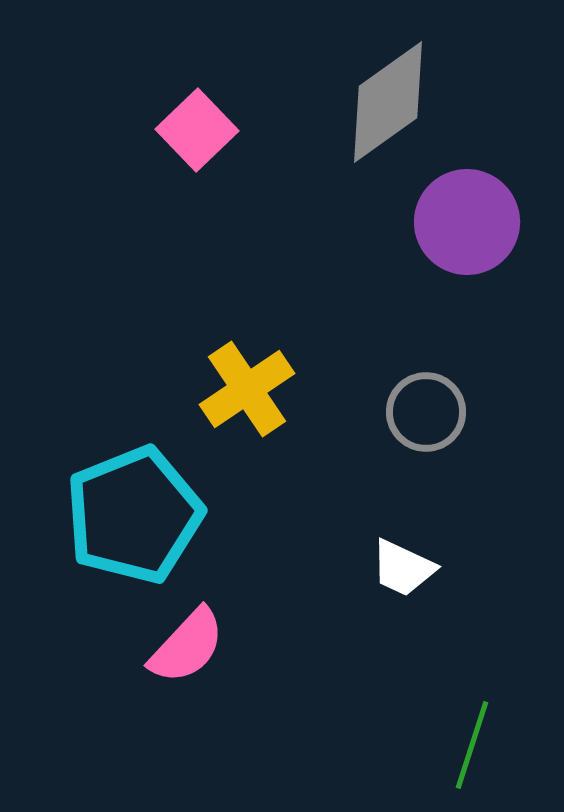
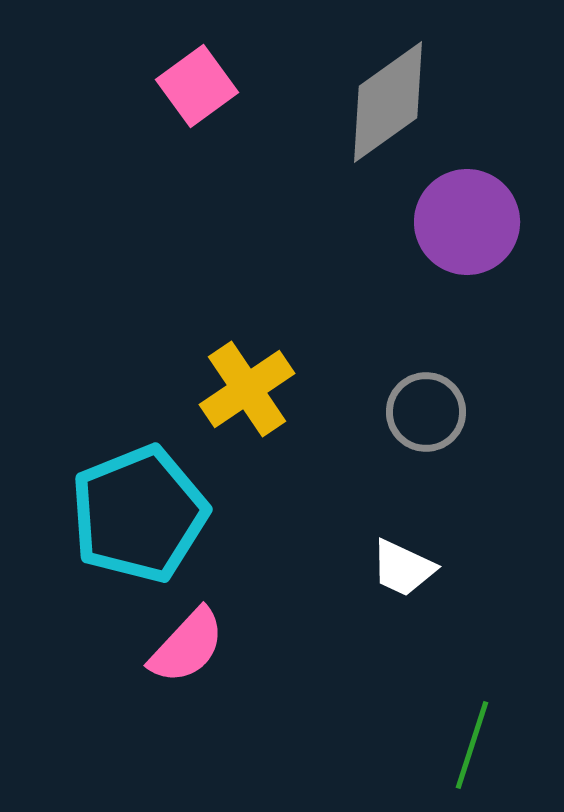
pink square: moved 44 px up; rotated 8 degrees clockwise
cyan pentagon: moved 5 px right, 1 px up
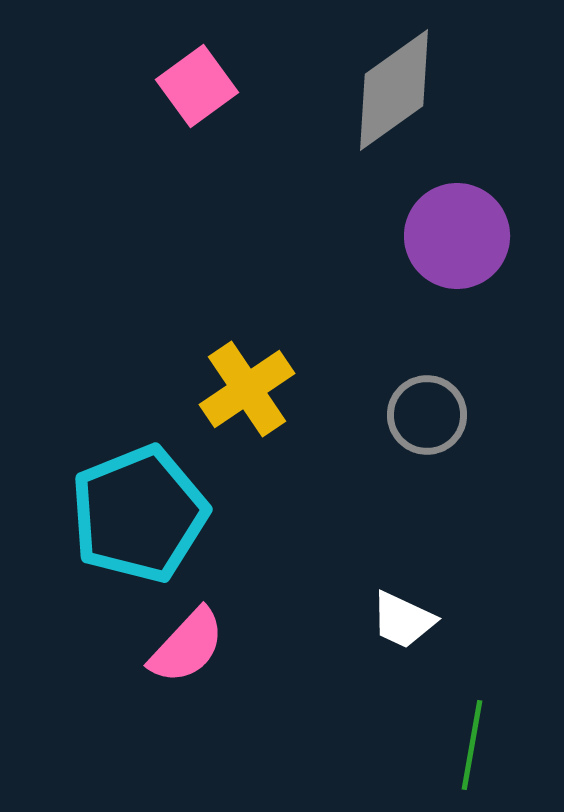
gray diamond: moved 6 px right, 12 px up
purple circle: moved 10 px left, 14 px down
gray circle: moved 1 px right, 3 px down
white trapezoid: moved 52 px down
green line: rotated 8 degrees counterclockwise
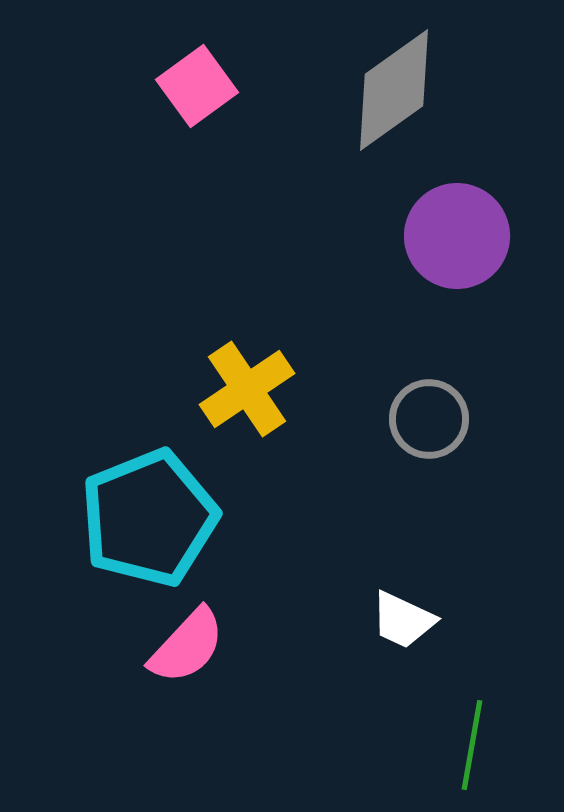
gray circle: moved 2 px right, 4 px down
cyan pentagon: moved 10 px right, 4 px down
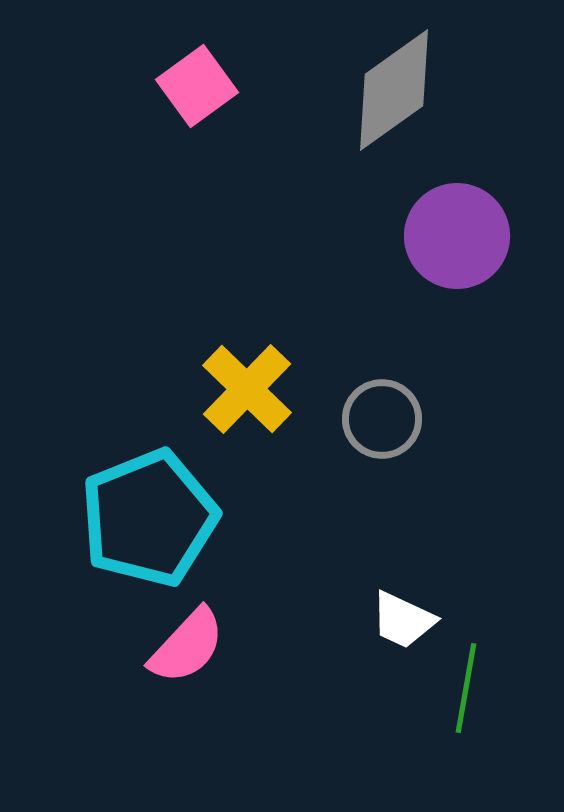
yellow cross: rotated 12 degrees counterclockwise
gray circle: moved 47 px left
green line: moved 6 px left, 57 px up
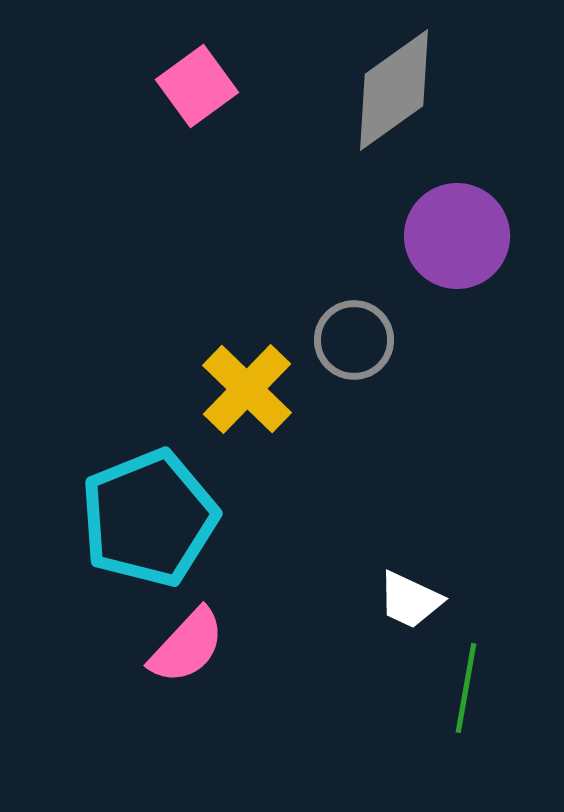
gray circle: moved 28 px left, 79 px up
white trapezoid: moved 7 px right, 20 px up
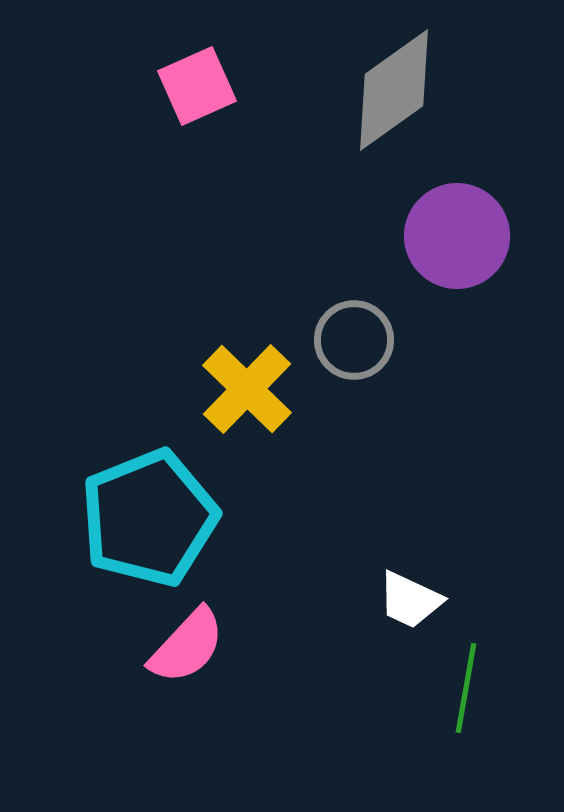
pink square: rotated 12 degrees clockwise
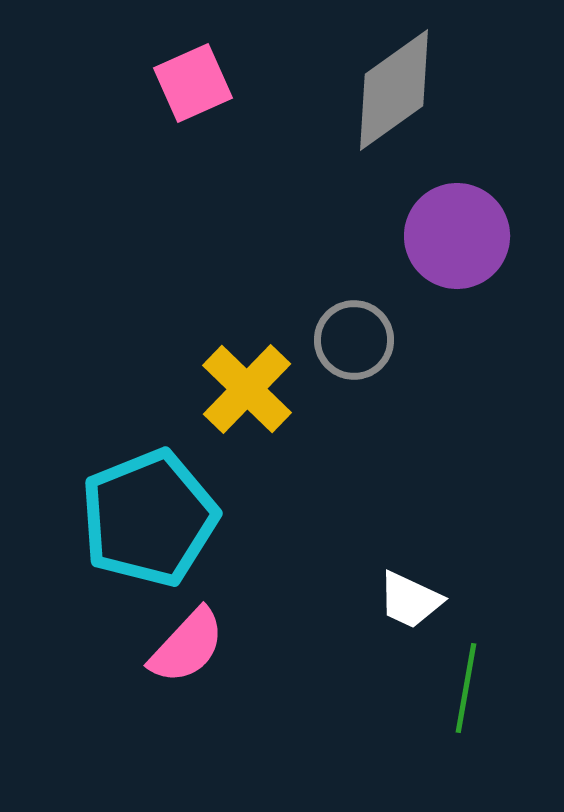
pink square: moved 4 px left, 3 px up
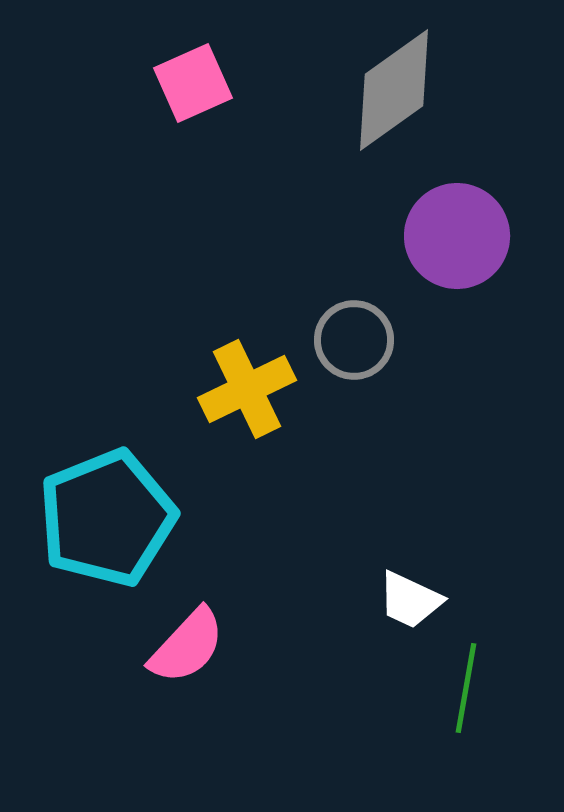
yellow cross: rotated 20 degrees clockwise
cyan pentagon: moved 42 px left
